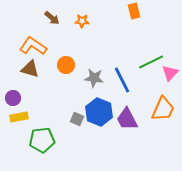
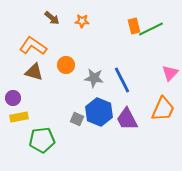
orange rectangle: moved 15 px down
green line: moved 33 px up
brown triangle: moved 4 px right, 3 px down
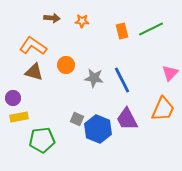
brown arrow: rotated 35 degrees counterclockwise
orange rectangle: moved 12 px left, 5 px down
blue hexagon: moved 1 px left, 17 px down
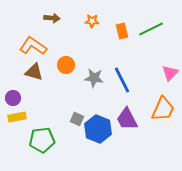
orange star: moved 10 px right
yellow rectangle: moved 2 px left
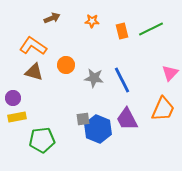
brown arrow: rotated 28 degrees counterclockwise
gray square: moved 6 px right; rotated 32 degrees counterclockwise
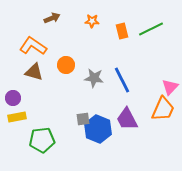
pink triangle: moved 14 px down
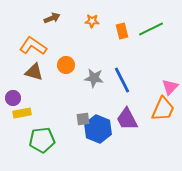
yellow rectangle: moved 5 px right, 4 px up
